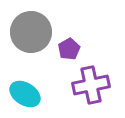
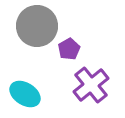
gray circle: moved 6 px right, 6 px up
purple cross: rotated 27 degrees counterclockwise
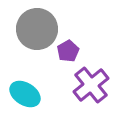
gray circle: moved 3 px down
purple pentagon: moved 1 px left, 2 px down
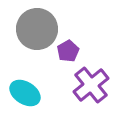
cyan ellipse: moved 1 px up
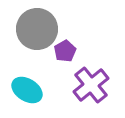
purple pentagon: moved 3 px left
cyan ellipse: moved 2 px right, 3 px up
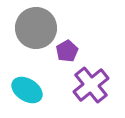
gray circle: moved 1 px left, 1 px up
purple pentagon: moved 2 px right
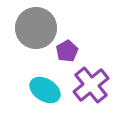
cyan ellipse: moved 18 px right
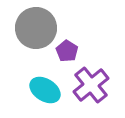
purple pentagon: rotated 10 degrees counterclockwise
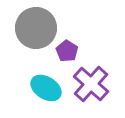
purple cross: moved 1 px up; rotated 9 degrees counterclockwise
cyan ellipse: moved 1 px right, 2 px up
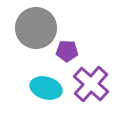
purple pentagon: rotated 30 degrees counterclockwise
cyan ellipse: rotated 16 degrees counterclockwise
